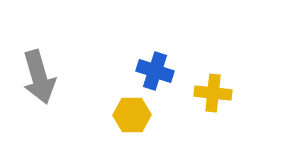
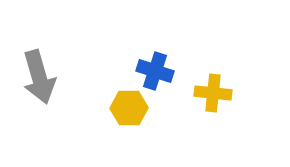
yellow hexagon: moved 3 px left, 7 px up
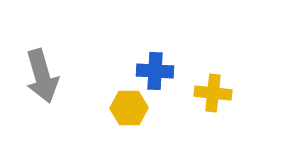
blue cross: rotated 15 degrees counterclockwise
gray arrow: moved 3 px right, 1 px up
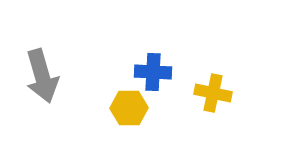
blue cross: moved 2 px left, 1 px down
yellow cross: rotated 6 degrees clockwise
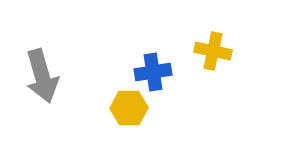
blue cross: rotated 12 degrees counterclockwise
yellow cross: moved 42 px up
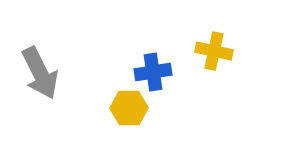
yellow cross: moved 1 px right
gray arrow: moved 2 px left, 3 px up; rotated 10 degrees counterclockwise
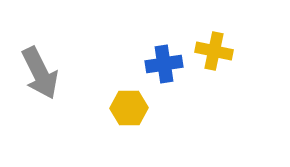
blue cross: moved 11 px right, 8 px up
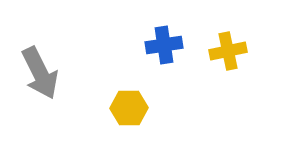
yellow cross: moved 14 px right; rotated 24 degrees counterclockwise
blue cross: moved 19 px up
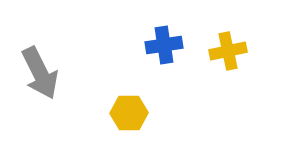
yellow hexagon: moved 5 px down
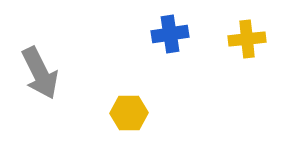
blue cross: moved 6 px right, 11 px up
yellow cross: moved 19 px right, 12 px up; rotated 6 degrees clockwise
